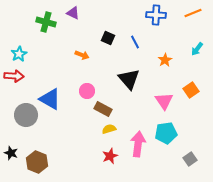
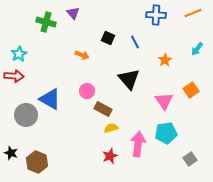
purple triangle: rotated 24 degrees clockwise
yellow semicircle: moved 2 px right, 1 px up
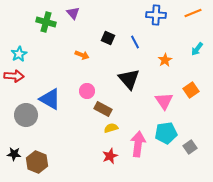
black star: moved 3 px right, 1 px down; rotated 16 degrees counterclockwise
gray square: moved 12 px up
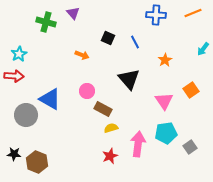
cyan arrow: moved 6 px right
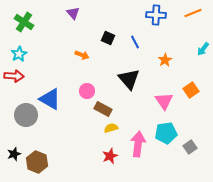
green cross: moved 22 px left; rotated 18 degrees clockwise
black star: rotated 24 degrees counterclockwise
